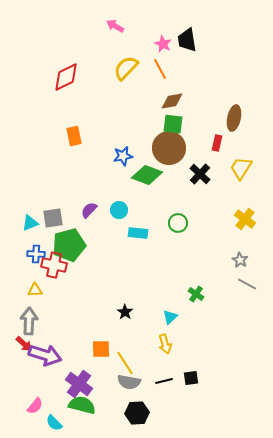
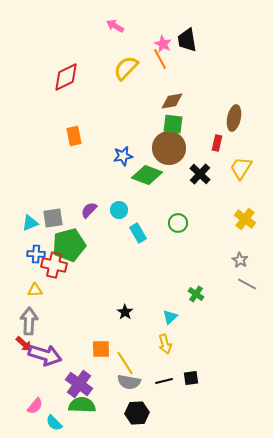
orange line at (160, 69): moved 10 px up
cyan rectangle at (138, 233): rotated 54 degrees clockwise
green semicircle at (82, 405): rotated 12 degrees counterclockwise
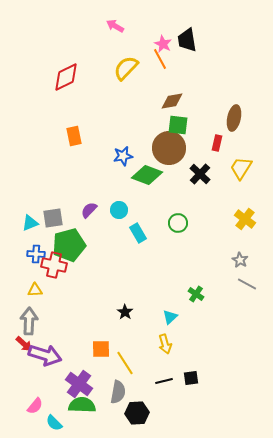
green square at (173, 124): moved 5 px right, 1 px down
gray semicircle at (129, 382): moved 11 px left, 10 px down; rotated 90 degrees counterclockwise
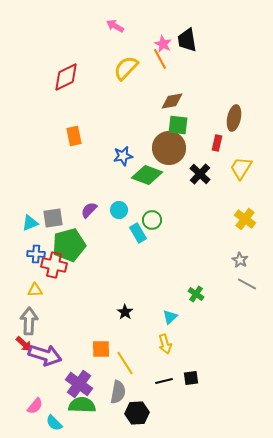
green circle at (178, 223): moved 26 px left, 3 px up
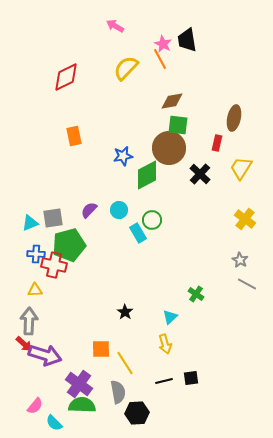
green diamond at (147, 175): rotated 48 degrees counterclockwise
gray semicircle at (118, 392): rotated 20 degrees counterclockwise
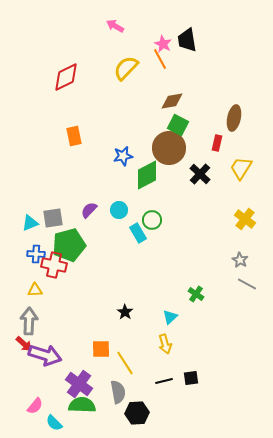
green square at (178, 125): rotated 20 degrees clockwise
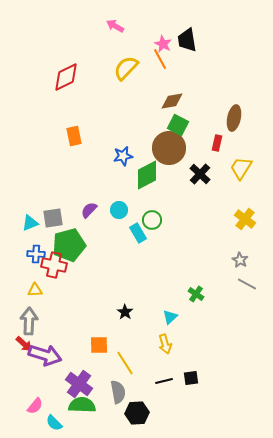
orange square at (101, 349): moved 2 px left, 4 px up
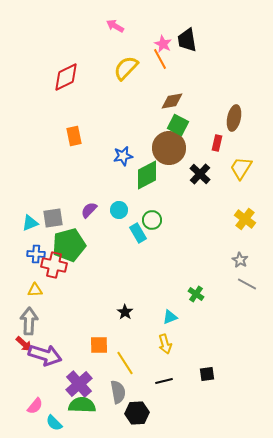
cyan triangle at (170, 317): rotated 21 degrees clockwise
black square at (191, 378): moved 16 px right, 4 px up
purple cross at (79, 384): rotated 12 degrees clockwise
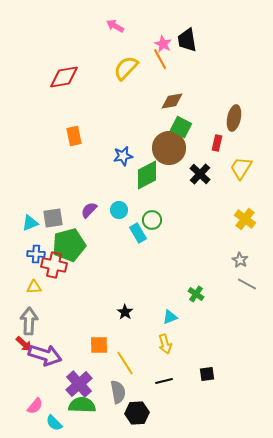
red diamond at (66, 77): moved 2 px left; rotated 16 degrees clockwise
green square at (178, 125): moved 3 px right, 2 px down
yellow triangle at (35, 290): moved 1 px left, 3 px up
